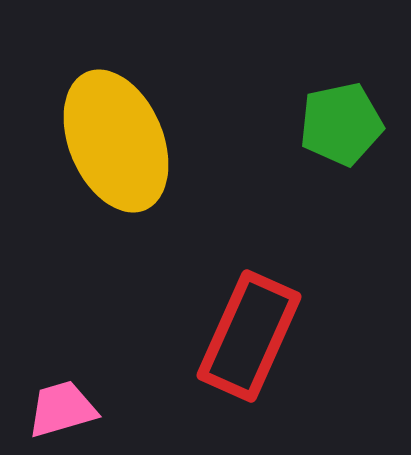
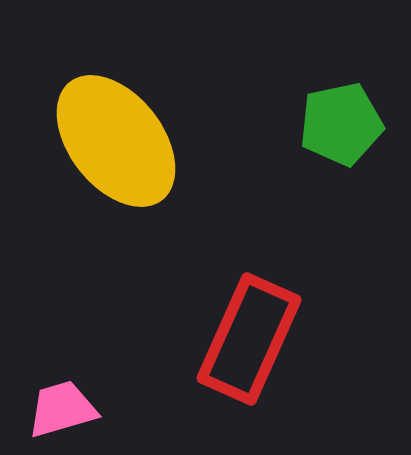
yellow ellipse: rotated 15 degrees counterclockwise
red rectangle: moved 3 px down
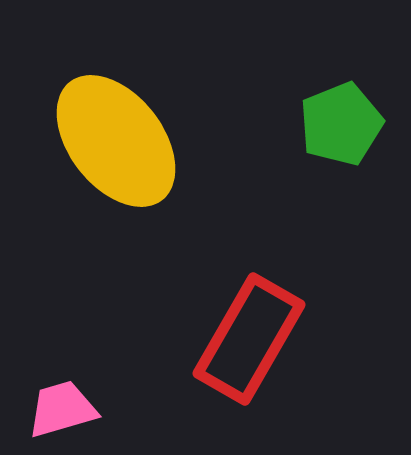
green pentagon: rotated 10 degrees counterclockwise
red rectangle: rotated 6 degrees clockwise
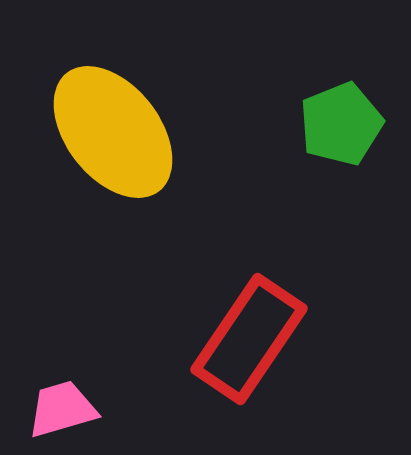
yellow ellipse: moved 3 px left, 9 px up
red rectangle: rotated 4 degrees clockwise
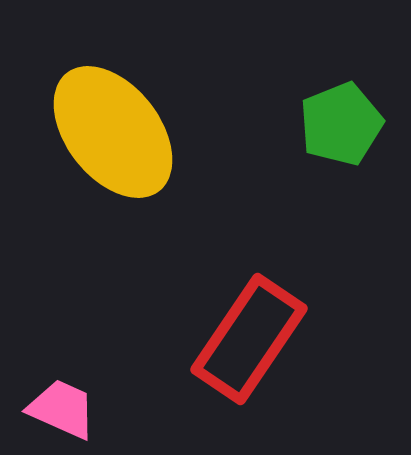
pink trapezoid: rotated 40 degrees clockwise
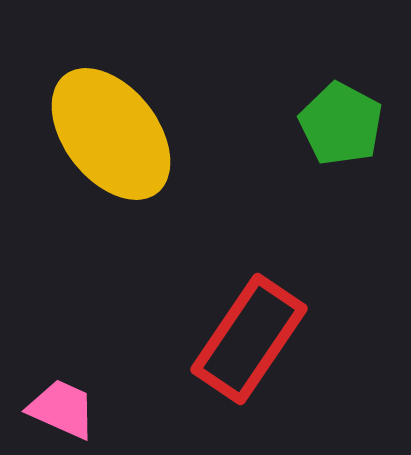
green pentagon: rotated 22 degrees counterclockwise
yellow ellipse: moved 2 px left, 2 px down
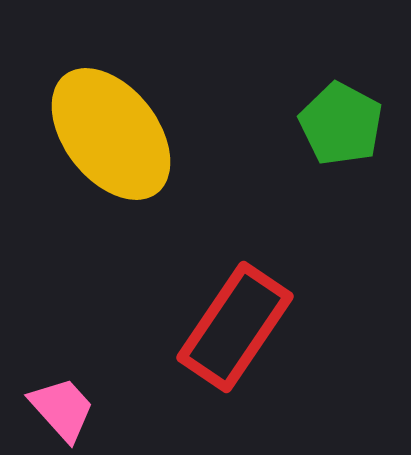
red rectangle: moved 14 px left, 12 px up
pink trapezoid: rotated 24 degrees clockwise
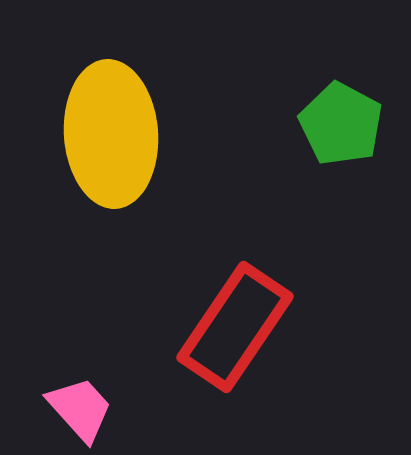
yellow ellipse: rotated 34 degrees clockwise
pink trapezoid: moved 18 px right
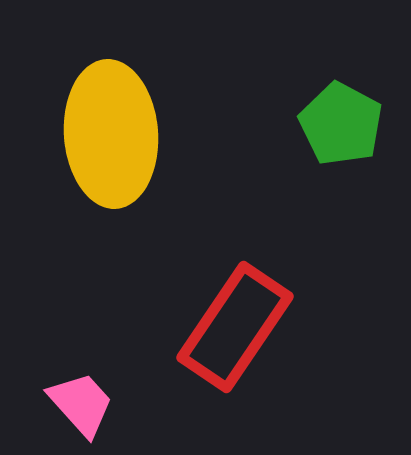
pink trapezoid: moved 1 px right, 5 px up
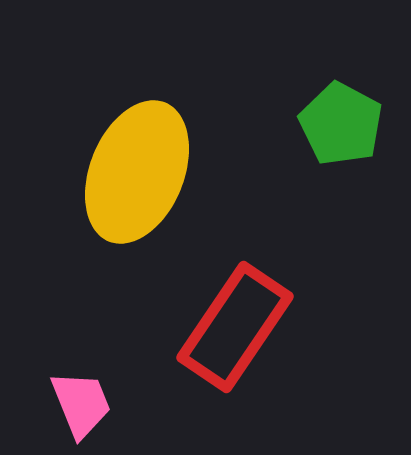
yellow ellipse: moved 26 px right, 38 px down; rotated 26 degrees clockwise
pink trapezoid: rotated 20 degrees clockwise
